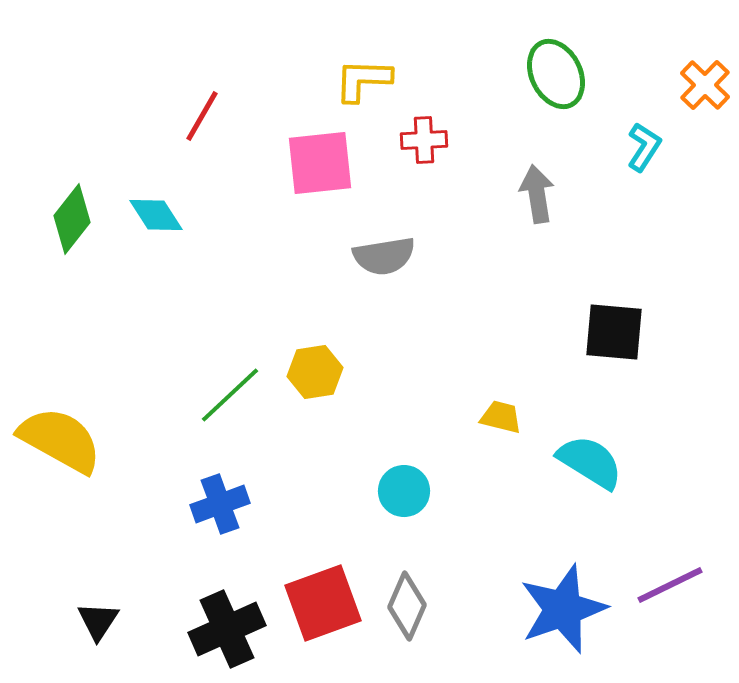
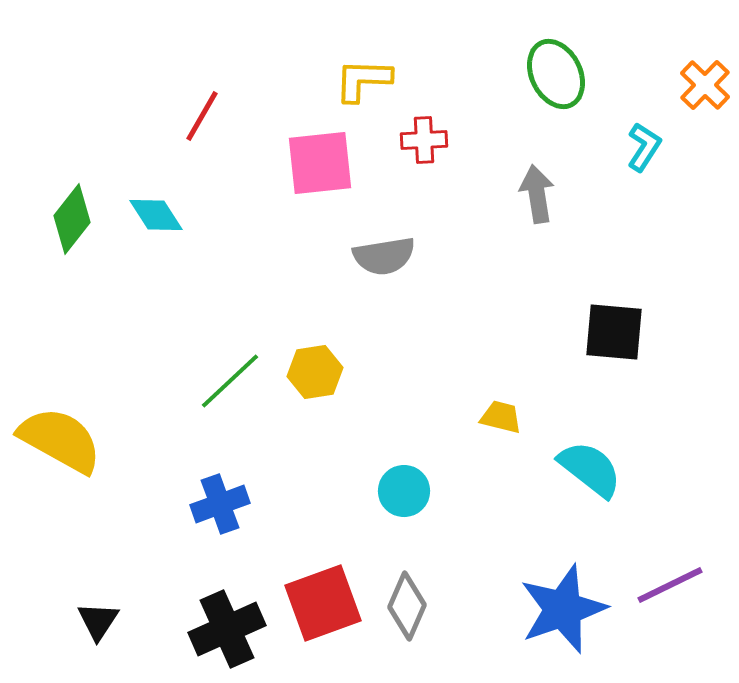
green line: moved 14 px up
cyan semicircle: moved 7 px down; rotated 6 degrees clockwise
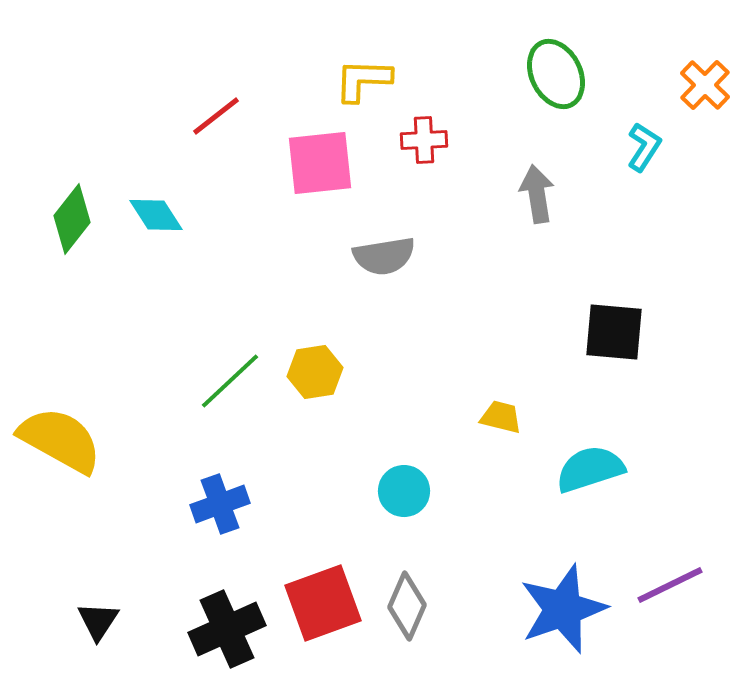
red line: moved 14 px right; rotated 22 degrees clockwise
cyan semicircle: rotated 56 degrees counterclockwise
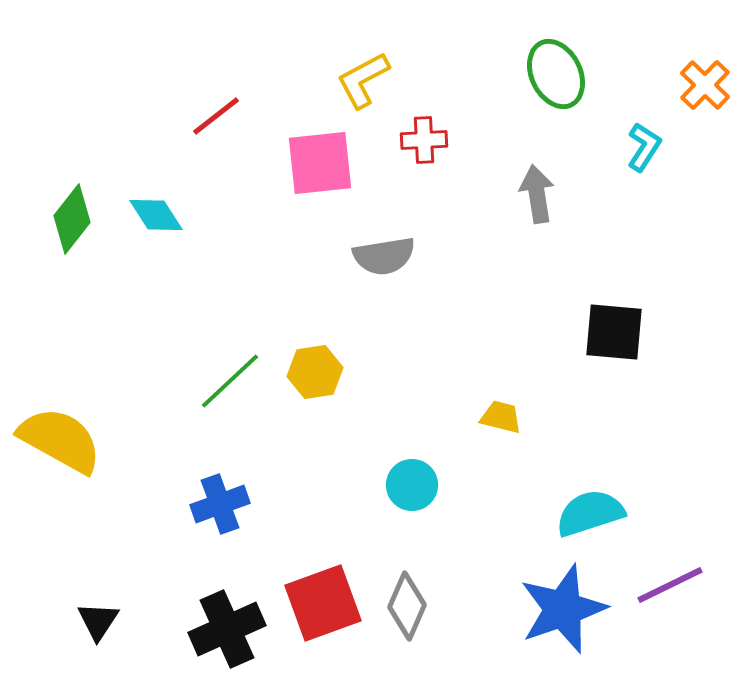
yellow L-shape: rotated 30 degrees counterclockwise
cyan semicircle: moved 44 px down
cyan circle: moved 8 px right, 6 px up
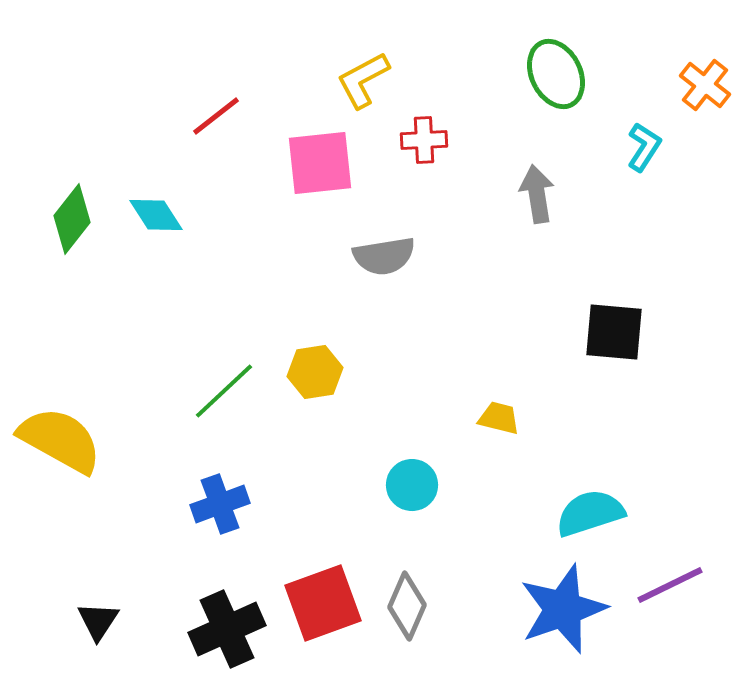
orange cross: rotated 6 degrees counterclockwise
green line: moved 6 px left, 10 px down
yellow trapezoid: moved 2 px left, 1 px down
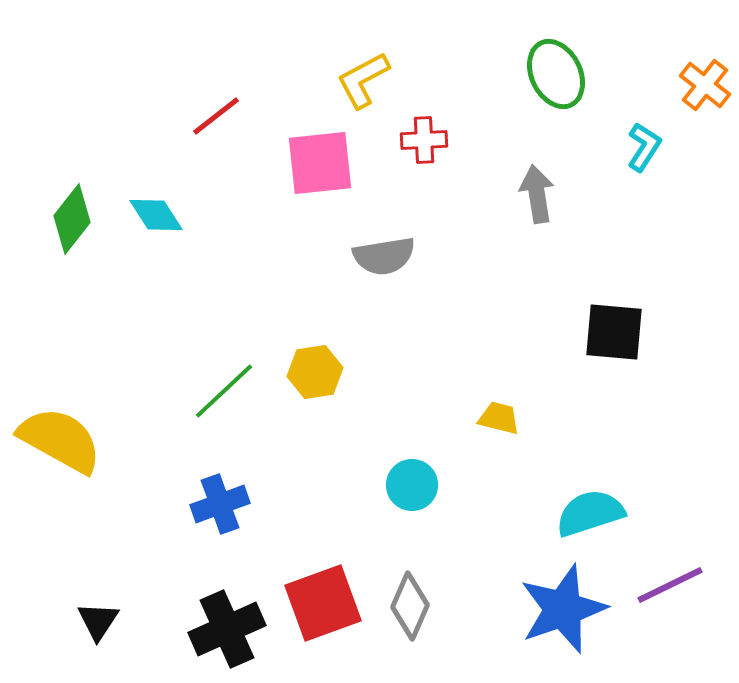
gray diamond: moved 3 px right
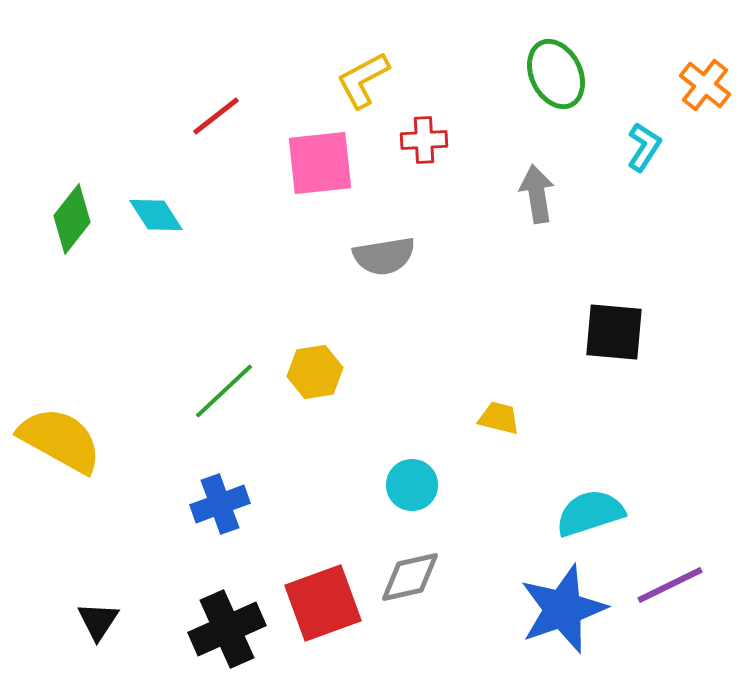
gray diamond: moved 29 px up; rotated 54 degrees clockwise
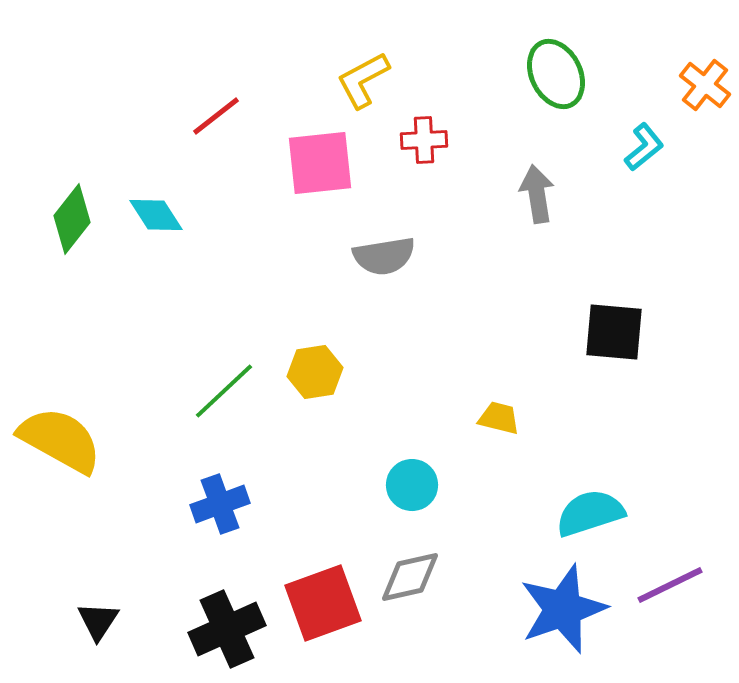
cyan L-shape: rotated 18 degrees clockwise
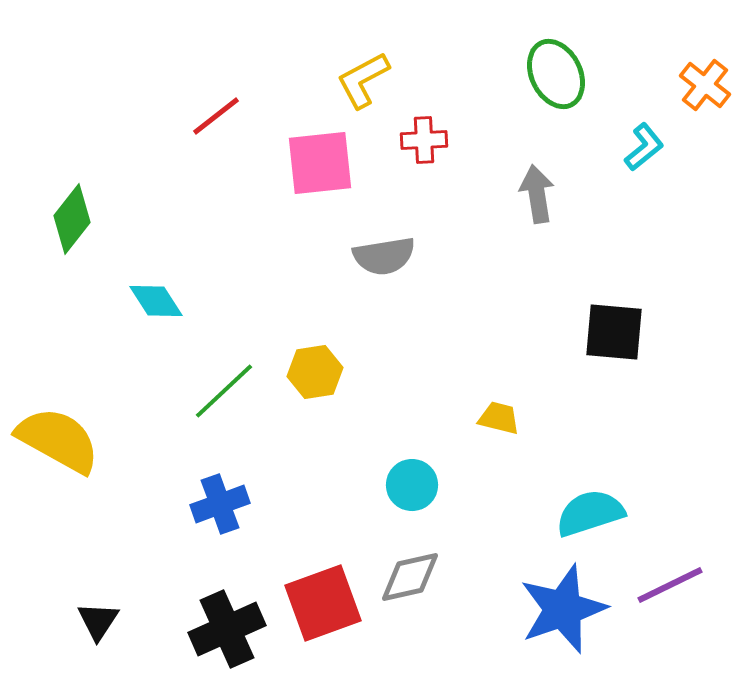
cyan diamond: moved 86 px down
yellow semicircle: moved 2 px left
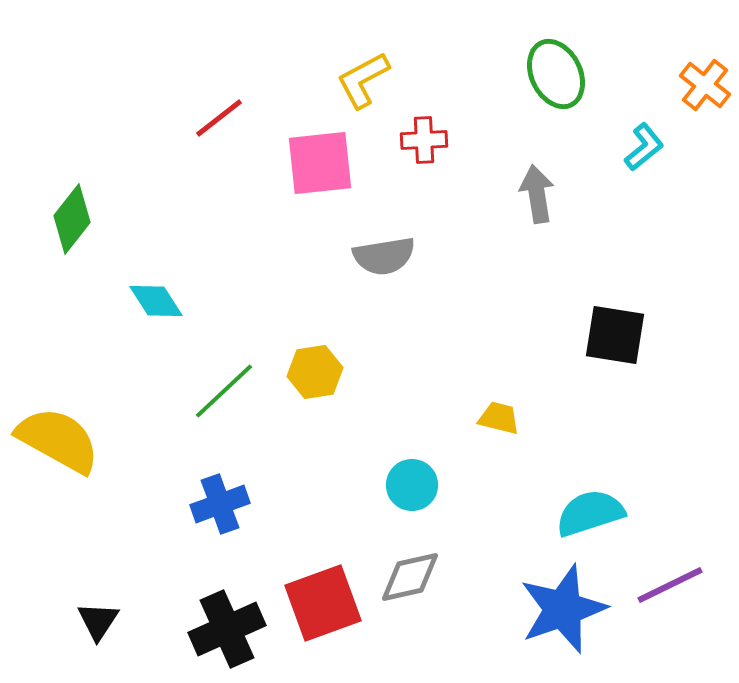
red line: moved 3 px right, 2 px down
black square: moved 1 px right, 3 px down; rotated 4 degrees clockwise
